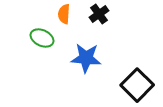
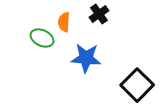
orange semicircle: moved 8 px down
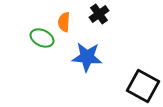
blue star: moved 1 px right, 1 px up
black square: moved 6 px right, 1 px down; rotated 16 degrees counterclockwise
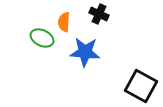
black cross: rotated 30 degrees counterclockwise
blue star: moved 2 px left, 5 px up
black square: moved 2 px left
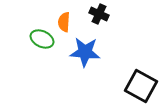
green ellipse: moved 1 px down
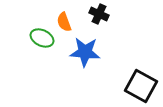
orange semicircle: rotated 24 degrees counterclockwise
green ellipse: moved 1 px up
